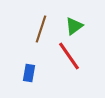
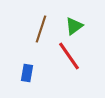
blue rectangle: moved 2 px left
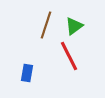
brown line: moved 5 px right, 4 px up
red line: rotated 8 degrees clockwise
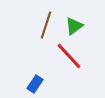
red line: rotated 16 degrees counterclockwise
blue rectangle: moved 8 px right, 11 px down; rotated 24 degrees clockwise
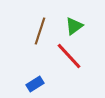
brown line: moved 6 px left, 6 px down
blue rectangle: rotated 24 degrees clockwise
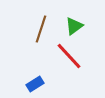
brown line: moved 1 px right, 2 px up
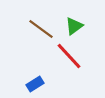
brown line: rotated 72 degrees counterclockwise
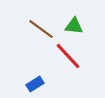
green triangle: rotated 42 degrees clockwise
red line: moved 1 px left
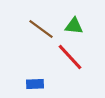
red line: moved 2 px right, 1 px down
blue rectangle: rotated 30 degrees clockwise
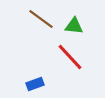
brown line: moved 10 px up
blue rectangle: rotated 18 degrees counterclockwise
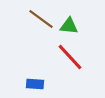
green triangle: moved 5 px left
blue rectangle: rotated 24 degrees clockwise
